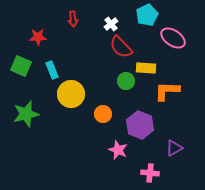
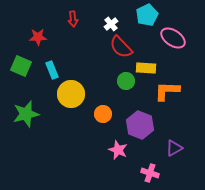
pink cross: rotated 12 degrees clockwise
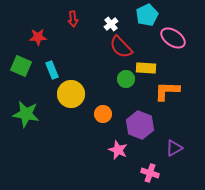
green circle: moved 2 px up
green star: rotated 24 degrees clockwise
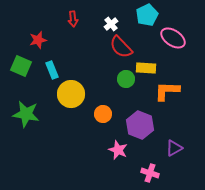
red star: moved 3 px down; rotated 12 degrees counterclockwise
